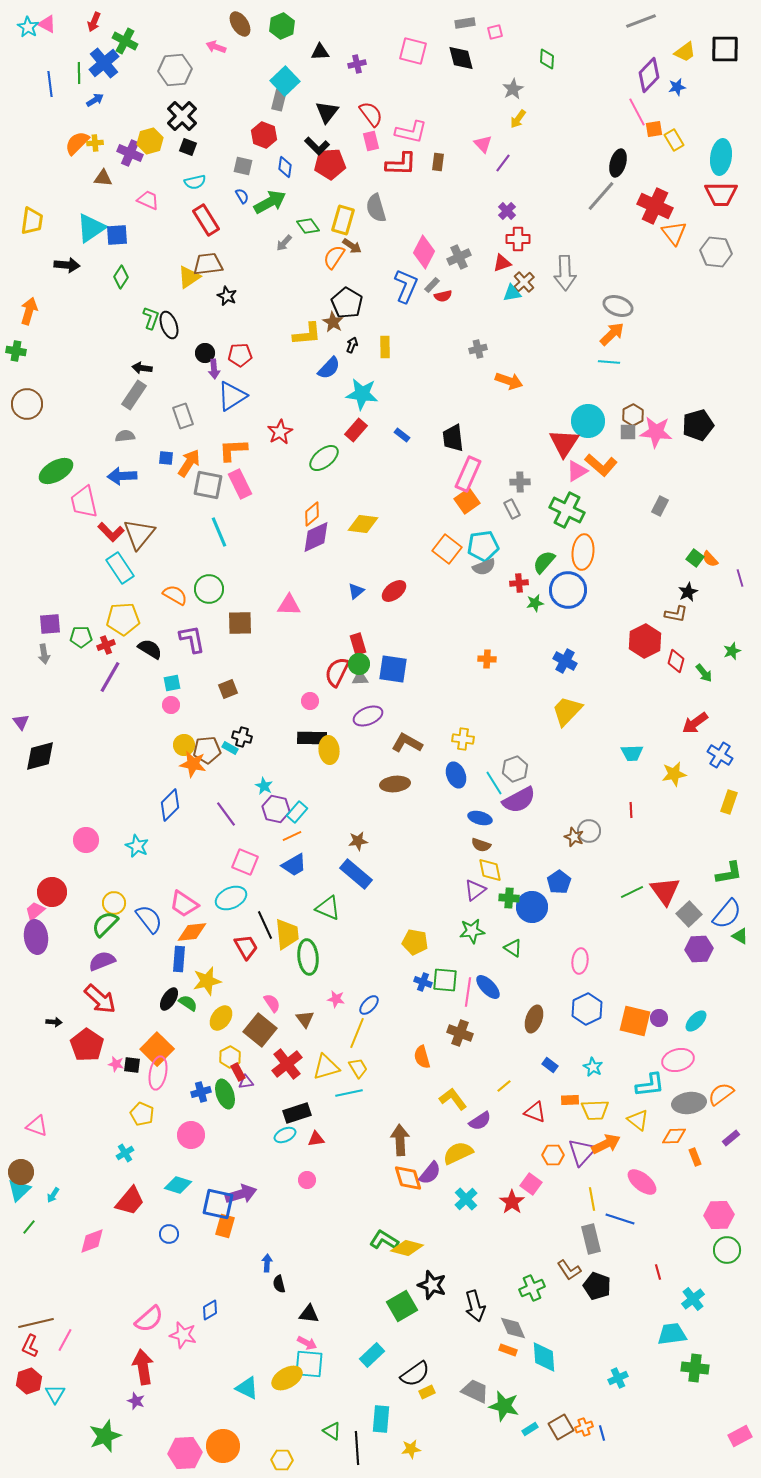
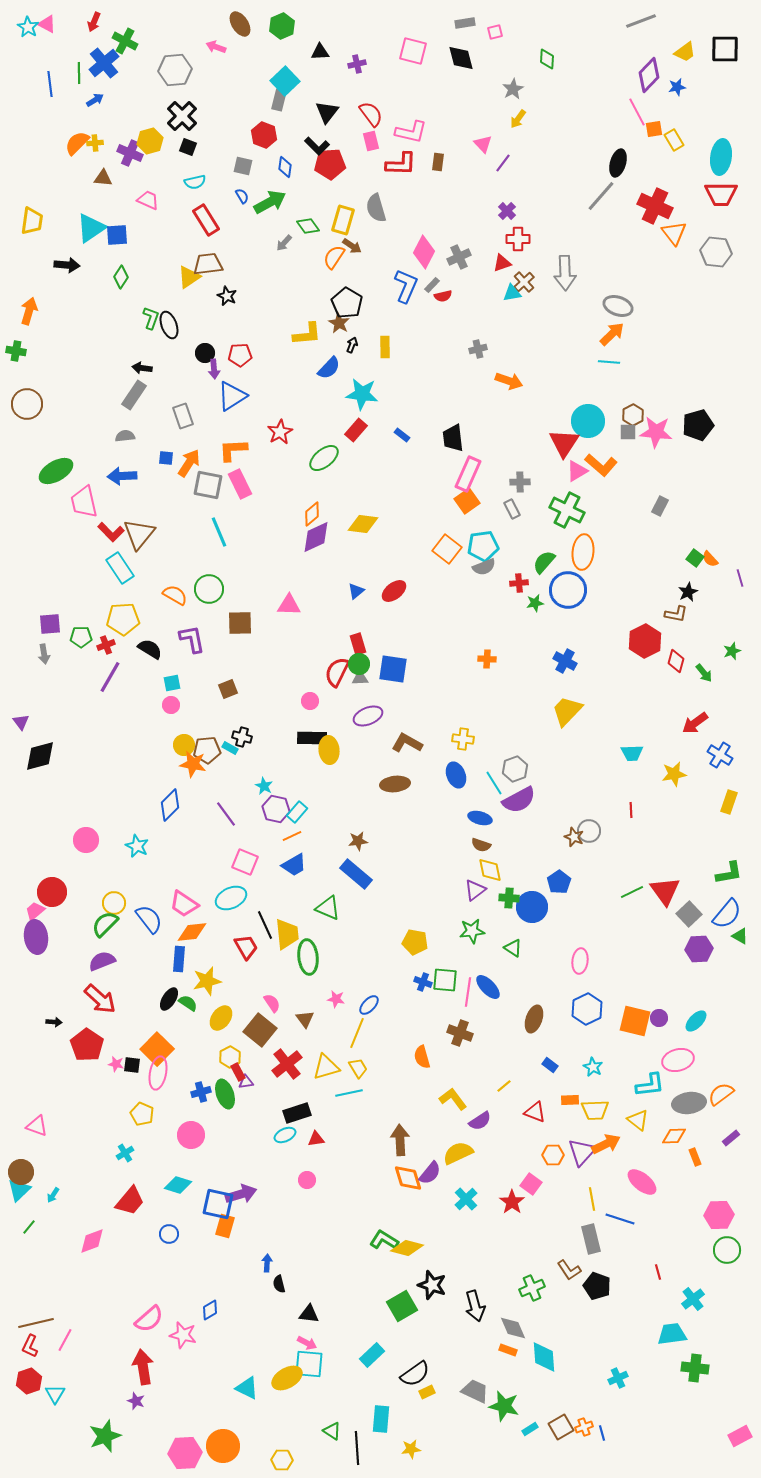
brown star at (333, 322): moved 6 px right, 1 px down
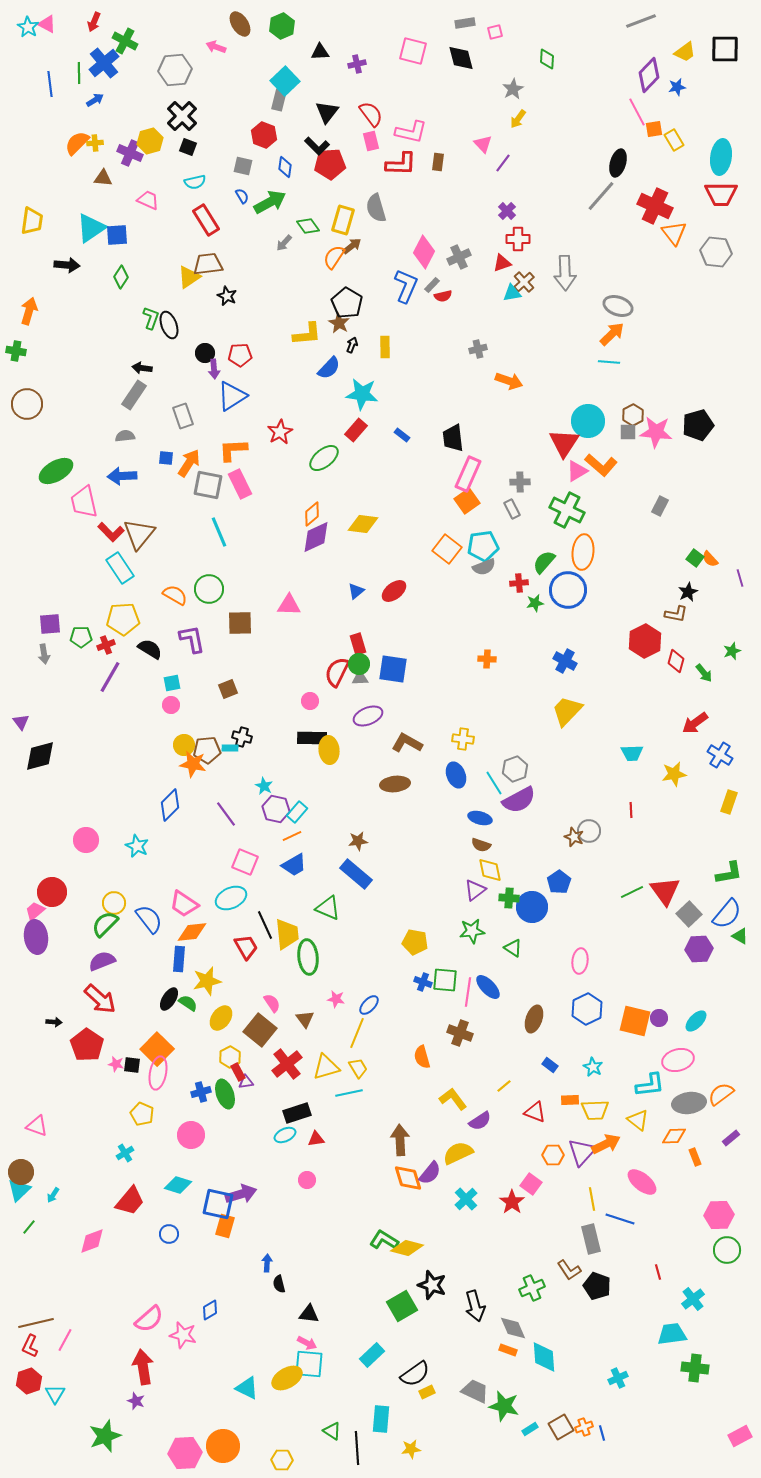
brown arrow at (352, 246): rotated 72 degrees counterclockwise
cyan rectangle at (230, 748): rotated 28 degrees counterclockwise
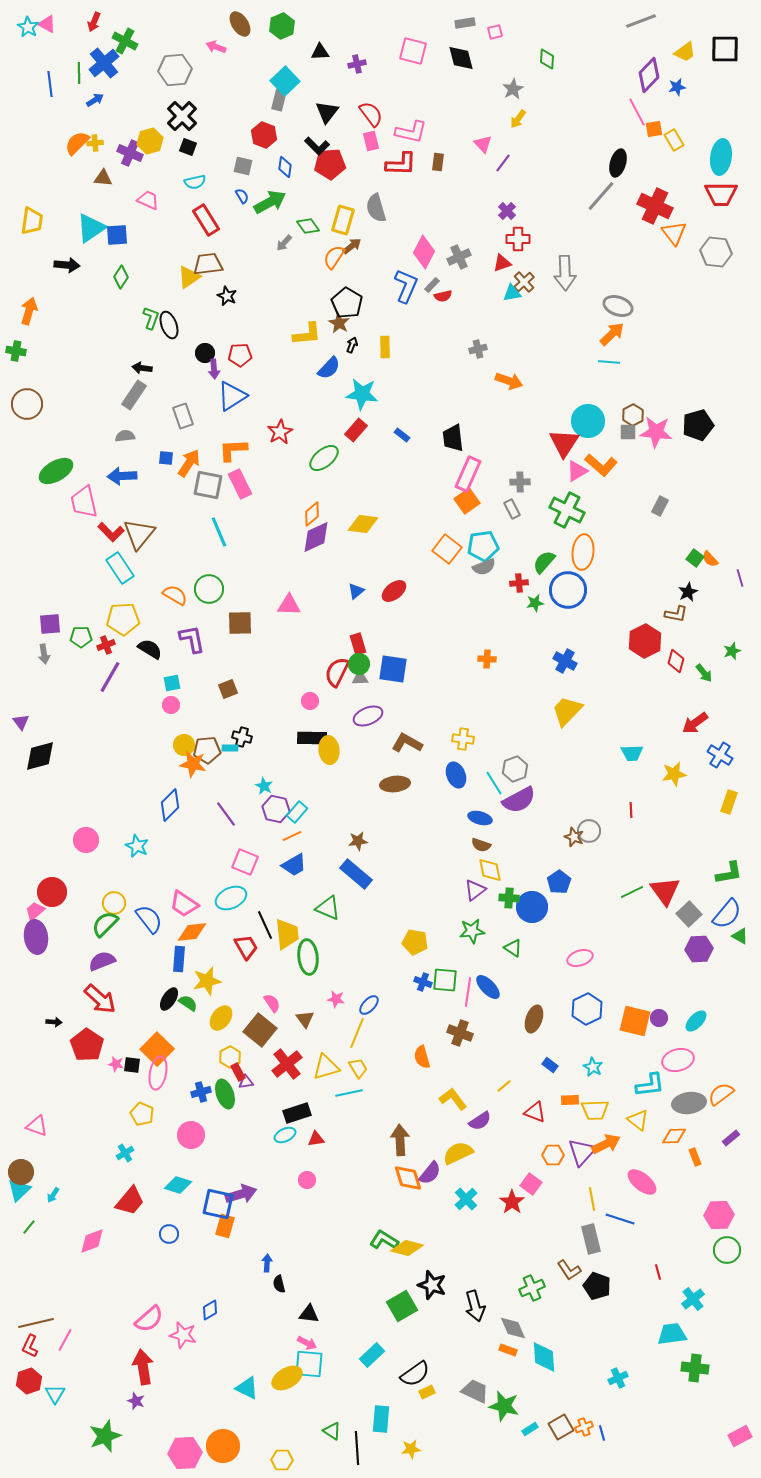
pink ellipse at (580, 961): moved 3 px up; rotated 65 degrees clockwise
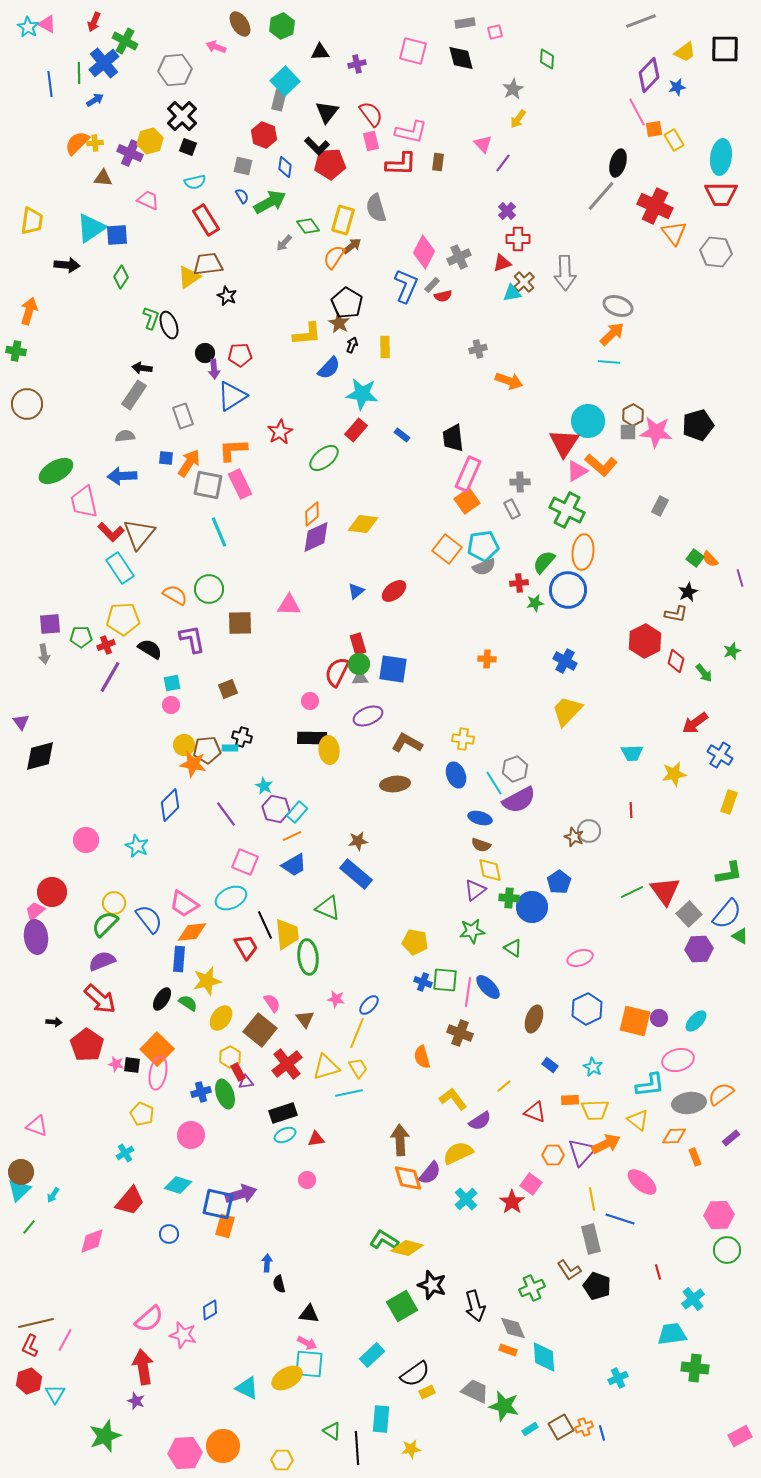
black ellipse at (169, 999): moved 7 px left
black rectangle at (297, 1113): moved 14 px left
